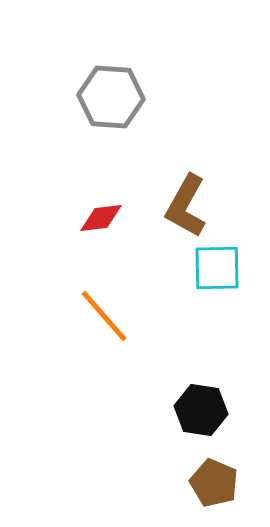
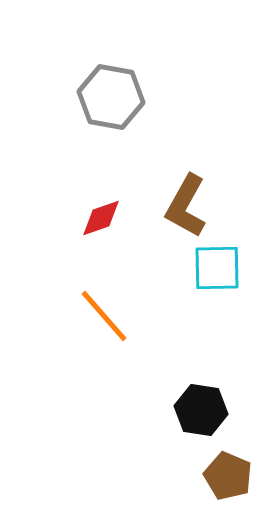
gray hexagon: rotated 6 degrees clockwise
red diamond: rotated 12 degrees counterclockwise
brown pentagon: moved 14 px right, 7 px up
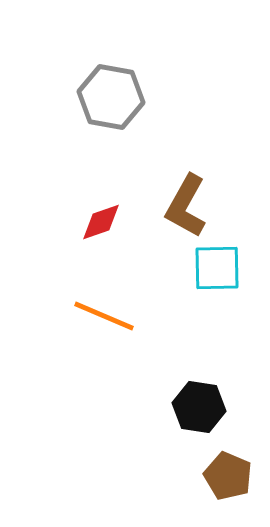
red diamond: moved 4 px down
orange line: rotated 26 degrees counterclockwise
black hexagon: moved 2 px left, 3 px up
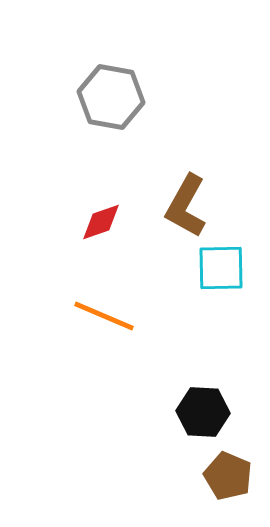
cyan square: moved 4 px right
black hexagon: moved 4 px right, 5 px down; rotated 6 degrees counterclockwise
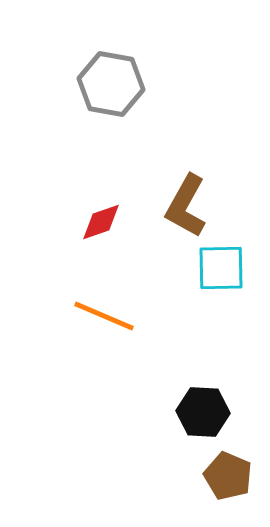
gray hexagon: moved 13 px up
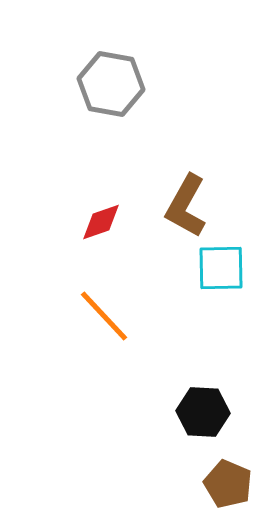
orange line: rotated 24 degrees clockwise
brown pentagon: moved 8 px down
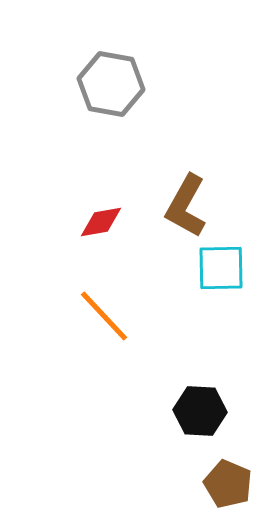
red diamond: rotated 9 degrees clockwise
black hexagon: moved 3 px left, 1 px up
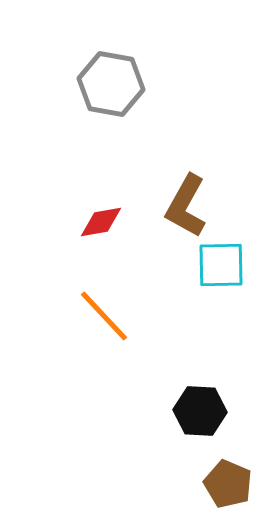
cyan square: moved 3 px up
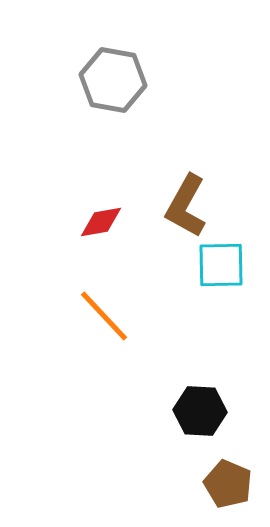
gray hexagon: moved 2 px right, 4 px up
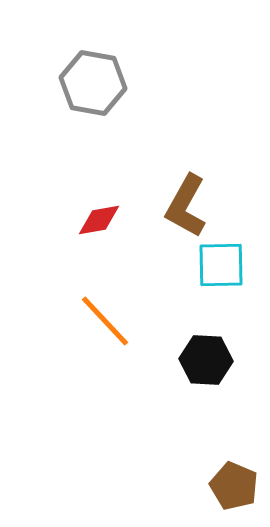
gray hexagon: moved 20 px left, 3 px down
red diamond: moved 2 px left, 2 px up
orange line: moved 1 px right, 5 px down
black hexagon: moved 6 px right, 51 px up
brown pentagon: moved 6 px right, 2 px down
